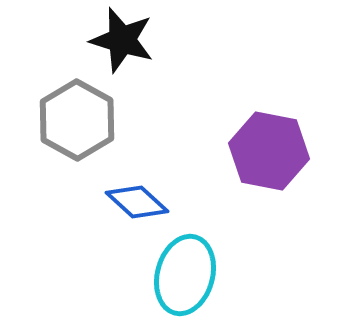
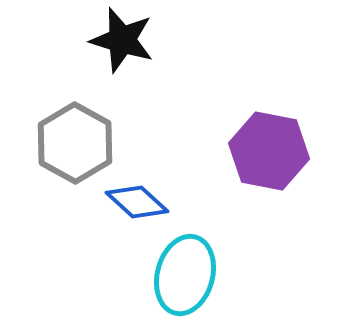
gray hexagon: moved 2 px left, 23 px down
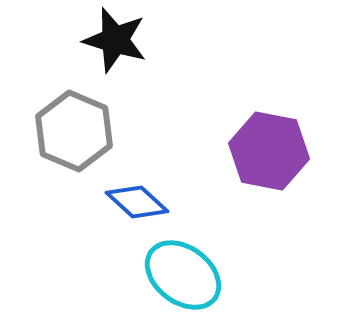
black star: moved 7 px left
gray hexagon: moved 1 px left, 12 px up; rotated 6 degrees counterclockwise
cyan ellipse: moved 2 px left; rotated 68 degrees counterclockwise
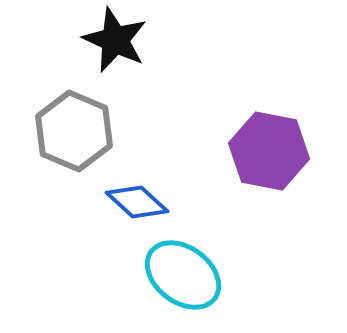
black star: rotated 8 degrees clockwise
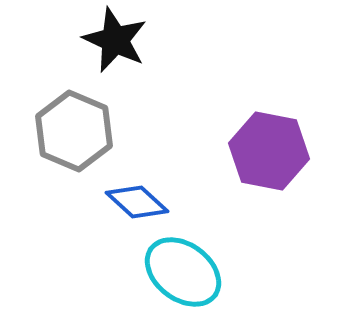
cyan ellipse: moved 3 px up
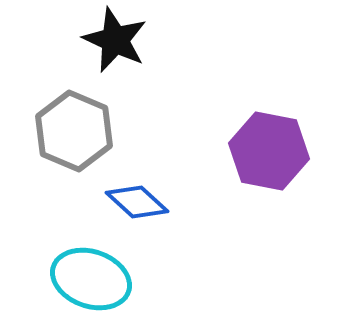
cyan ellipse: moved 92 px left, 7 px down; rotated 18 degrees counterclockwise
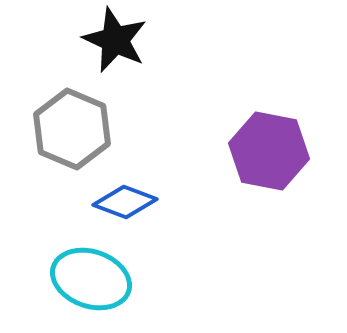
gray hexagon: moved 2 px left, 2 px up
blue diamond: moved 12 px left; rotated 22 degrees counterclockwise
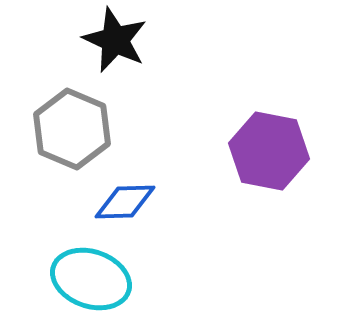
blue diamond: rotated 22 degrees counterclockwise
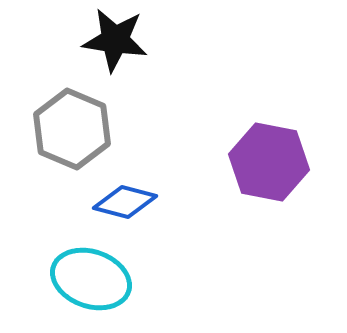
black star: rotated 16 degrees counterclockwise
purple hexagon: moved 11 px down
blue diamond: rotated 16 degrees clockwise
